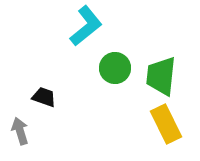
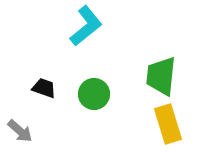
green circle: moved 21 px left, 26 px down
black trapezoid: moved 9 px up
yellow rectangle: moved 2 px right; rotated 9 degrees clockwise
gray arrow: rotated 148 degrees clockwise
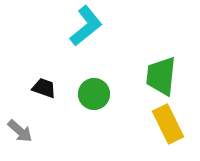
yellow rectangle: rotated 9 degrees counterclockwise
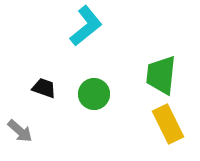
green trapezoid: moved 1 px up
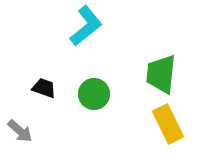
green trapezoid: moved 1 px up
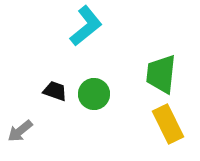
black trapezoid: moved 11 px right, 3 px down
gray arrow: rotated 100 degrees clockwise
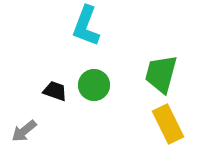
cyan L-shape: rotated 150 degrees clockwise
green trapezoid: rotated 9 degrees clockwise
green circle: moved 9 px up
gray arrow: moved 4 px right
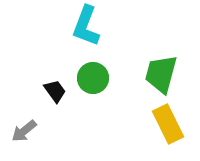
green circle: moved 1 px left, 7 px up
black trapezoid: rotated 35 degrees clockwise
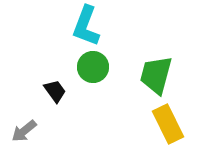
green trapezoid: moved 5 px left, 1 px down
green circle: moved 11 px up
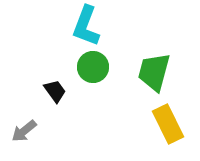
green trapezoid: moved 2 px left, 3 px up
